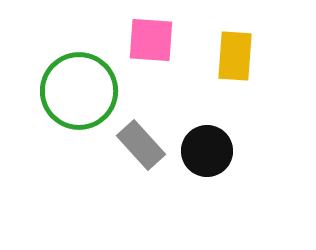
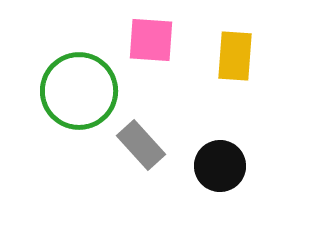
black circle: moved 13 px right, 15 px down
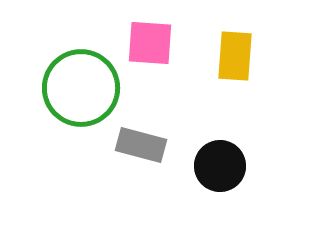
pink square: moved 1 px left, 3 px down
green circle: moved 2 px right, 3 px up
gray rectangle: rotated 33 degrees counterclockwise
